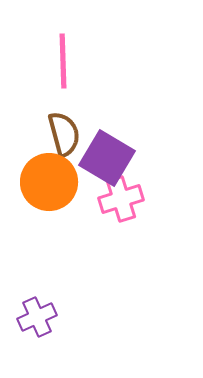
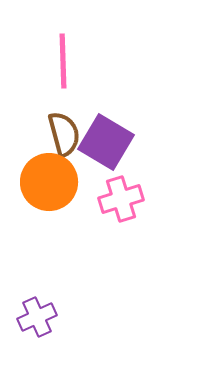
purple square: moved 1 px left, 16 px up
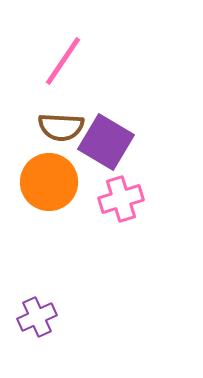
pink line: rotated 36 degrees clockwise
brown semicircle: moved 3 px left, 7 px up; rotated 108 degrees clockwise
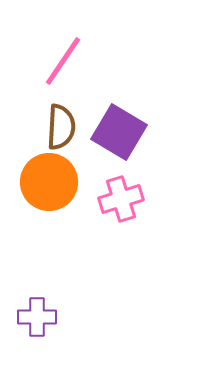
brown semicircle: rotated 90 degrees counterclockwise
purple square: moved 13 px right, 10 px up
purple cross: rotated 24 degrees clockwise
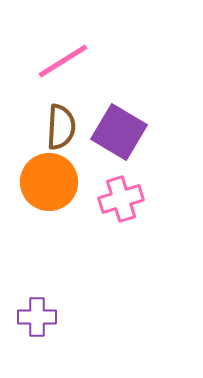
pink line: rotated 24 degrees clockwise
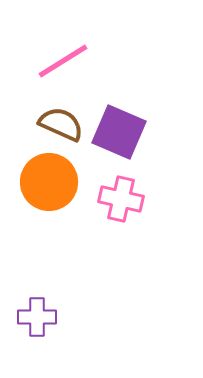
brown semicircle: moved 3 px up; rotated 69 degrees counterclockwise
purple square: rotated 8 degrees counterclockwise
pink cross: rotated 30 degrees clockwise
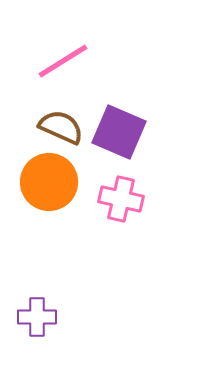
brown semicircle: moved 3 px down
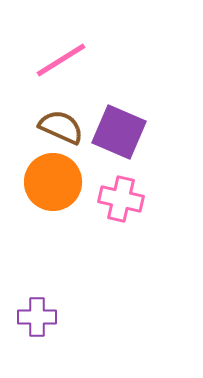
pink line: moved 2 px left, 1 px up
orange circle: moved 4 px right
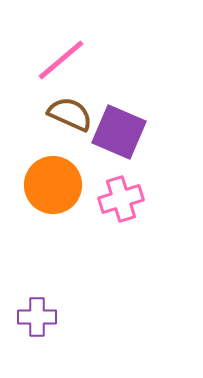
pink line: rotated 8 degrees counterclockwise
brown semicircle: moved 9 px right, 13 px up
orange circle: moved 3 px down
pink cross: rotated 30 degrees counterclockwise
